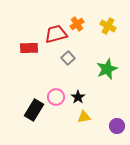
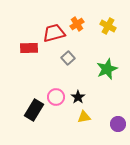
red trapezoid: moved 2 px left, 1 px up
purple circle: moved 1 px right, 2 px up
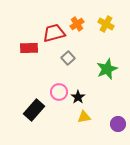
yellow cross: moved 2 px left, 2 px up
pink circle: moved 3 px right, 5 px up
black rectangle: rotated 10 degrees clockwise
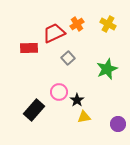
yellow cross: moved 2 px right
red trapezoid: rotated 10 degrees counterclockwise
black star: moved 1 px left, 3 px down
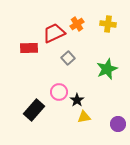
yellow cross: rotated 21 degrees counterclockwise
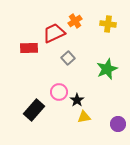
orange cross: moved 2 px left, 3 px up
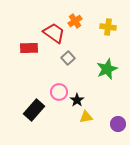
yellow cross: moved 3 px down
red trapezoid: rotated 60 degrees clockwise
yellow triangle: moved 2 px right
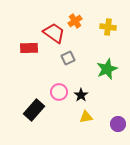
gray square: rotated 16 degrees clockwise
black star: moved 4 px right, 5 px up
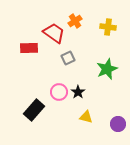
black star: moved 3 px left, 3 px up
yellow triangle: rotated 24 degrees clockwise
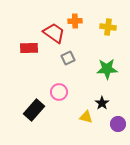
orange cross: rotated 32 degrees clockwise
green star: rotated 20 degrees clockwise
black star: moved 24 px right, 11 px down
